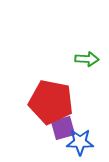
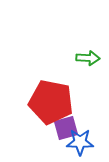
green arrow: moved 1 px right, 1 px up
purple square: moved 3 px right
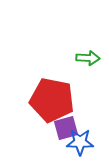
red pentagon: moved 1 px right, 2 px up
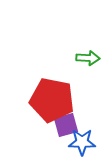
purple square: moved 3 px up
blue star: moved 2 px right
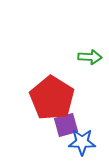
green arrow: moved 2 px right, 1 px up
red pentagon: moved 2 px up; rotated 21 degrees clockwise
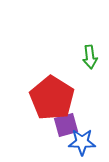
green arrow: rotated 80 degrees clockwise
